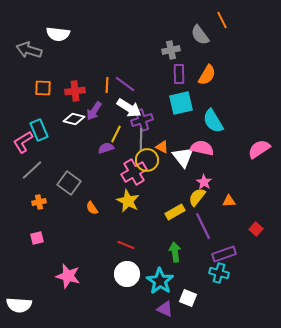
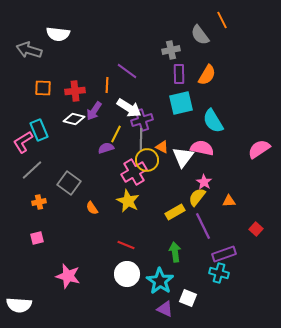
purple line at (125, 84): moved 2 px right, 13 px up
white triangle at (183, 157): rotated 15 degrees clockwise
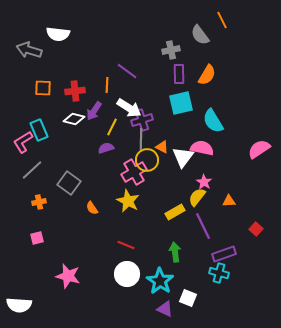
yellow line at (116, 134): moved 4 px left, 7 px up
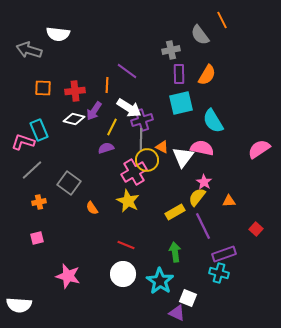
pink L-shape at (23, 142): rotated 50 degrees clockwise
white circle at (127, 274): moved 4 px left
purple triangle at (165, 309): moved 12 px right, 4 px down
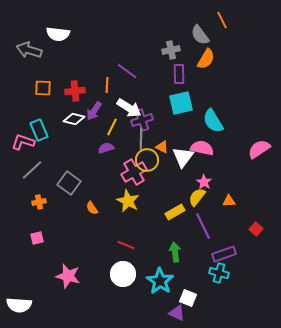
orange semicircle at (207, 75): moved 1 px left, 16 px up
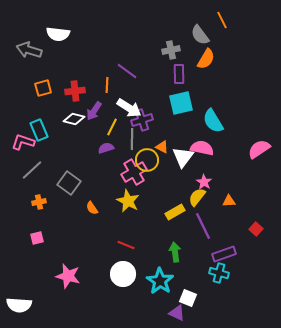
orange square at (43, 88): rotated 18 degrees counterclockwise
gray line at (141, 139): moved 9 px left
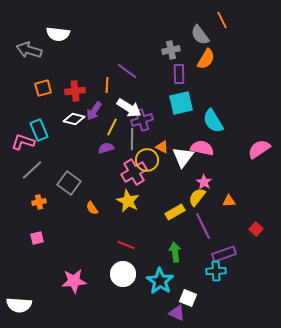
cyan cross at (219, 273): moved 3 px left, 2 px up; rotated 18 degrees counterclockwise
pink star at (68, 276): moved 6 px right, 5 px down; rotated 20 degrees counterclockwise
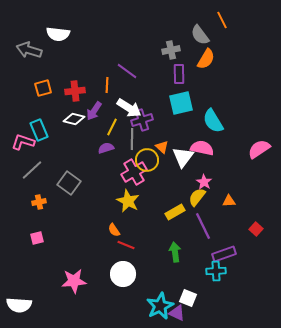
orange triangle at (162, 147): rotated 16 degrees clockwise
orange semicircle at (92, 208): moved 22 px right, 22 px down
cyan star at (160, 281): moved 25 px down; rotated 12 degrees clockwise
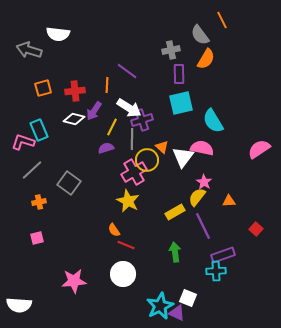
purple rectangle at (224, 254): moved 1 px left, 1 px down
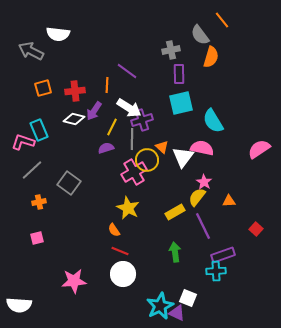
orange line at (222, 20): rotated 12 degrees counterclockwise
gray arrow at (29, 50): moved 2 px right, 1 px down; rotated 10 degrees clockwise
orange semicircle at (206, 59): moved 5 px right, 2 px up; rotated 15 degrees counterclockwise
yellow star at (128, 201): moved 7 px down
red line at (126, 245): moved 6 px left, 6 px down
